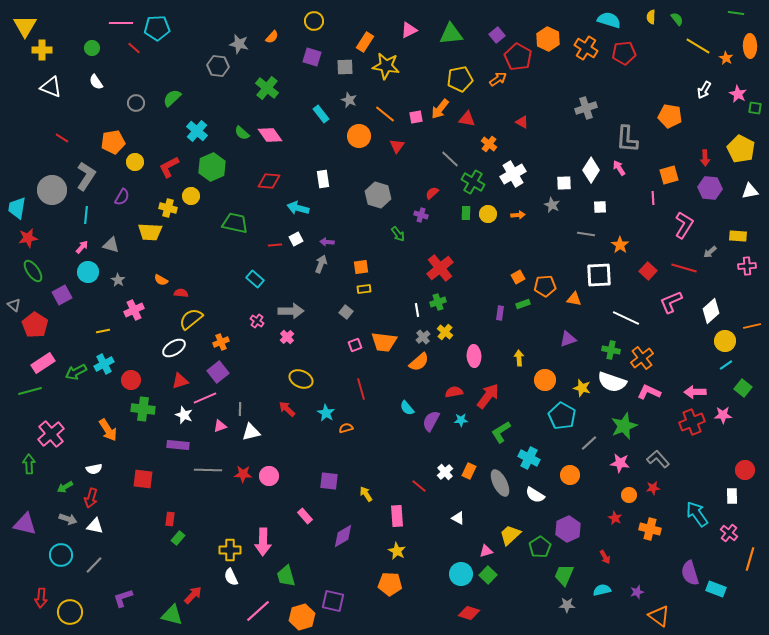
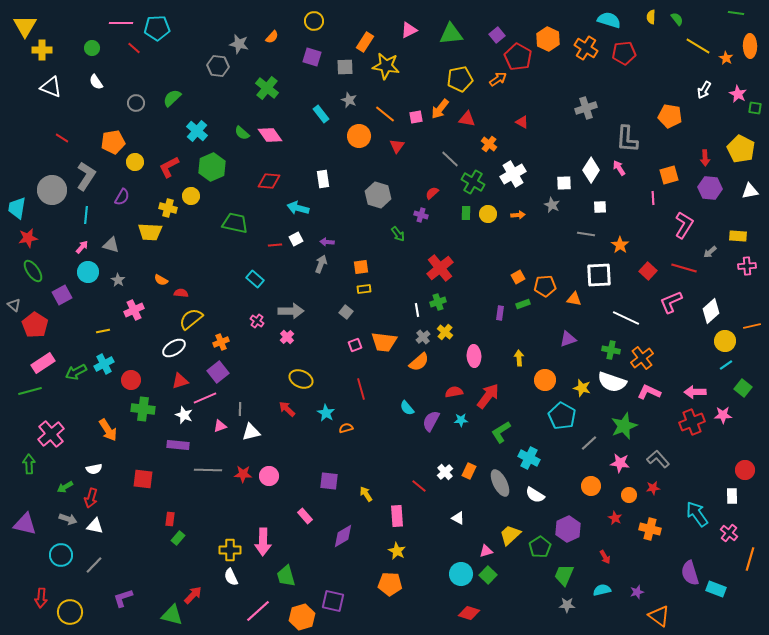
orange circle at (570, 475): moved 21 px right, 11 px down
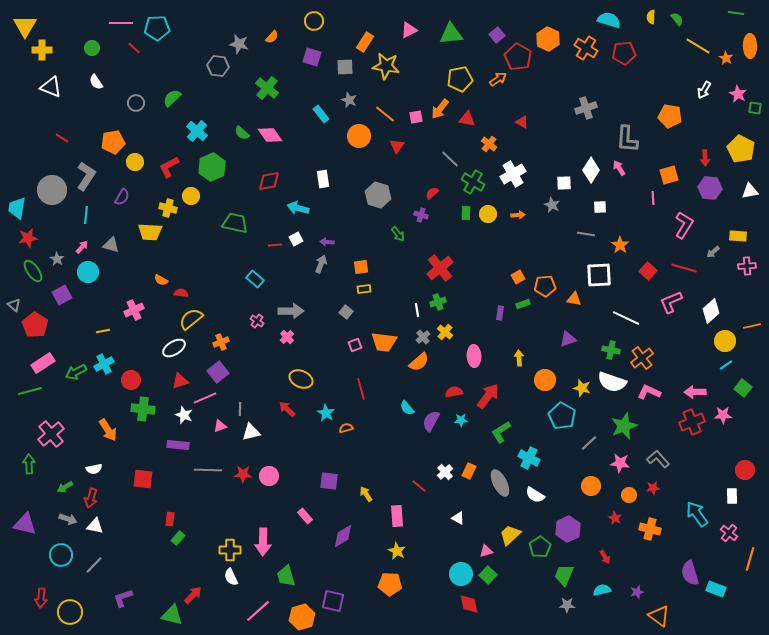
red diamond at (269, 181): rotated 15 degrees counterclockwise
gray arrow at (710, 252): moved 3 px right
gray star at (118, 280): moved 61 px left, 21 px up
red diamond at (469, 613): moved 9 px up; rotated 60 degrees clockwise
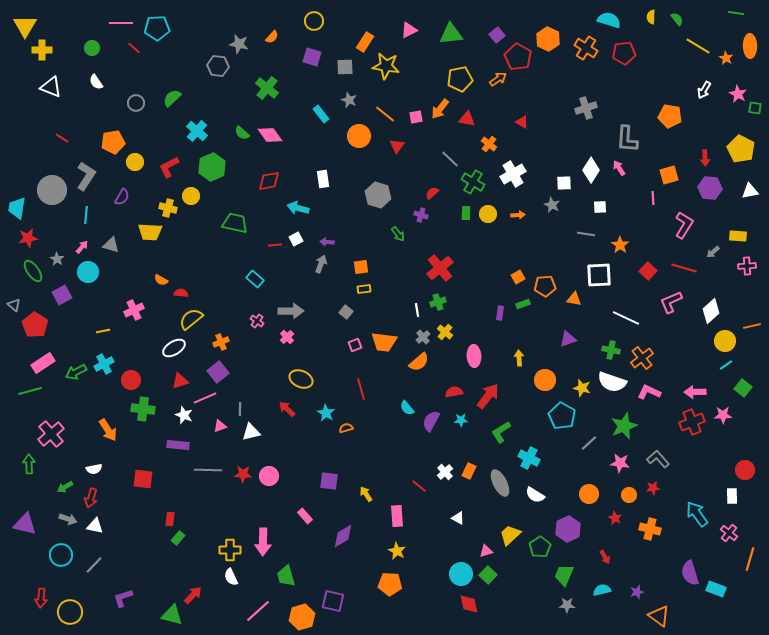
orange circle at (591, 486): moved 2 px left, 8 px down
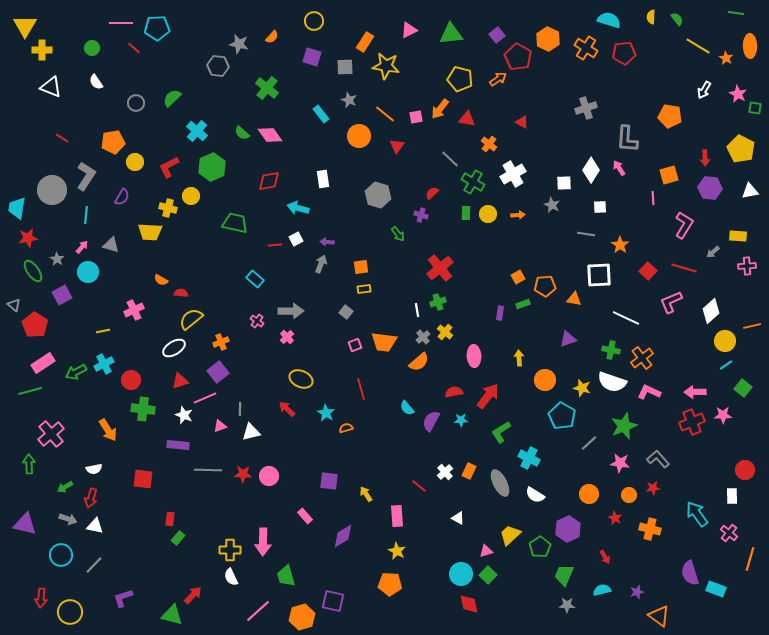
yellow pentagon at (460, 79): rotated 25 degrees clockwise
